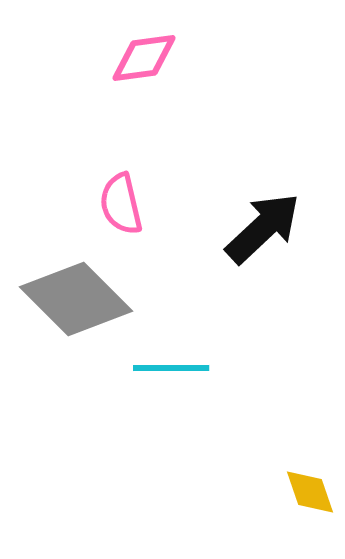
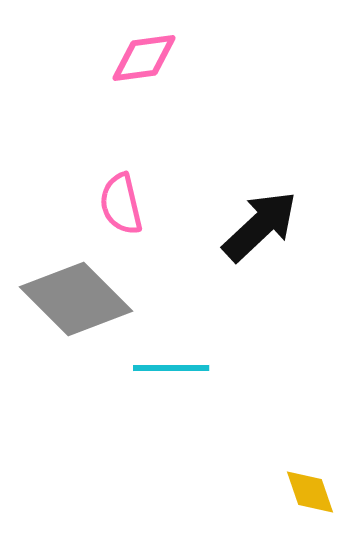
black arrow: moved 3 px left, 2 px up
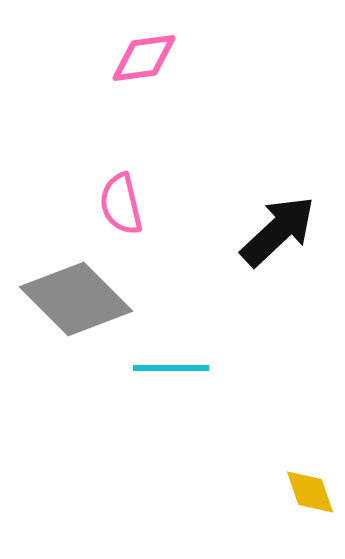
black arrow: moved 18 px right, 5 px down
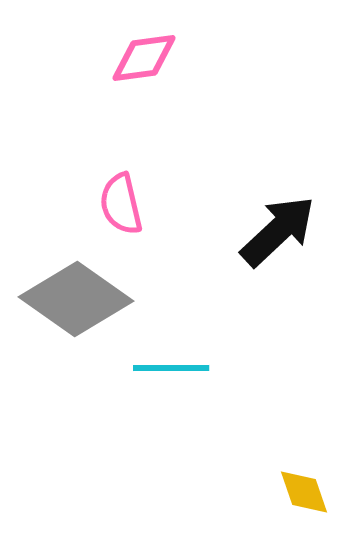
gray diamond: rotated 10 degrees counterclockwise
yellow diamond: moved 6 px left
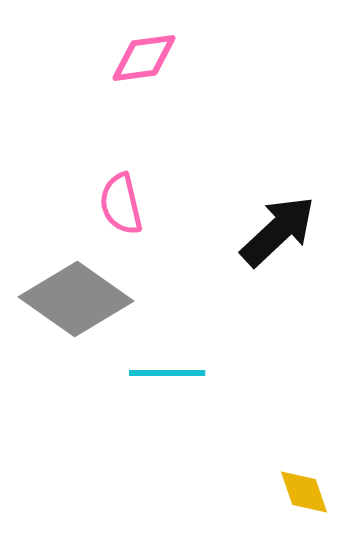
cyan line: moved 4 px left, 5 px down
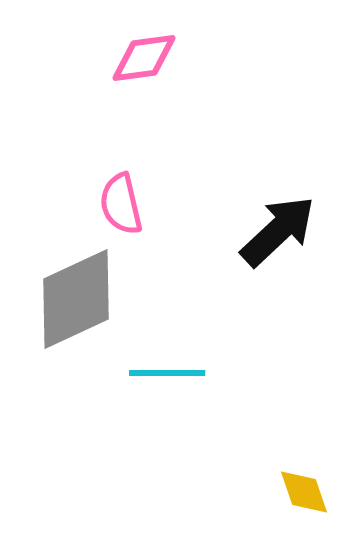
gray diamond: rotated 60 degrees counterclockwise
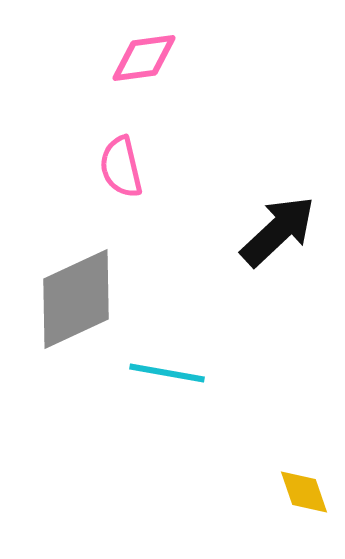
pink semicircle: moved 37 px up
cyan line: rotated 10 degrees clockwise
